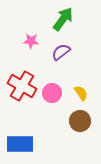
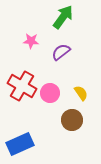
green arrow: moved 2 px up
pink circle: moved 2 px left
brown circle: moved 8 px left, 1 px up
blue rectangle: rotated 24 degrees counterclockwise
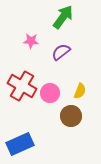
yellow semicircle: moved 1 px left, 2 px up; rotated 56 degrees clockwise
brown circle: moved 1 px left, 4 px up
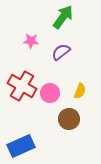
brown circle: moved 2 px left, 3 px down
blue rectangle: moved 1 px right, 2 px down
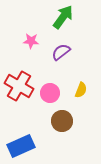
red cross: moved 3 px left
yellow semicircle: moved 1 px right, 1 px up
brown circle: moved 7 px left, 2 px down
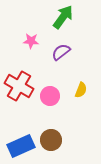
pink circle: moved 3 px down
brown circle: moved 11 px left, 19 px down
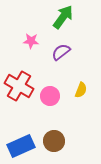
brown circle: moved 3 px right, 1 px down
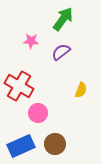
green arrow: moved 2 px down
pink circle: moved 12 px left, 17 px down
brown circle: moved 1 px right, 3 px down
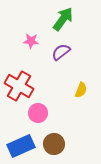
brown circle: moved 1 px left
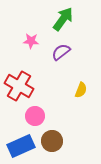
pink circle: moved 3 px left, 3 px down
brown circle: moved 2 px left, 3 px up
